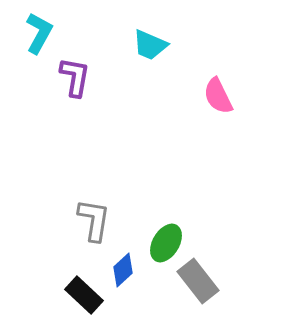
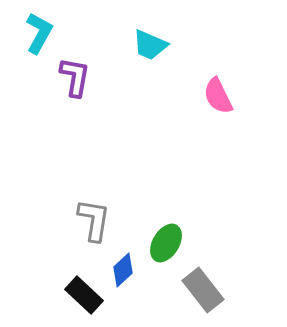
gray rectangle: moved 5 px right, 9 px down
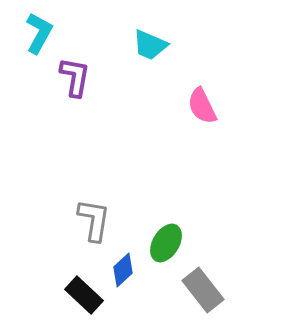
pink semicircle: moved 16 px left, 10 px down
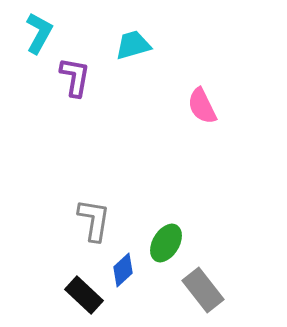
cyan trapezoid: moved 17 px left; rotated 141 degrees clockwise
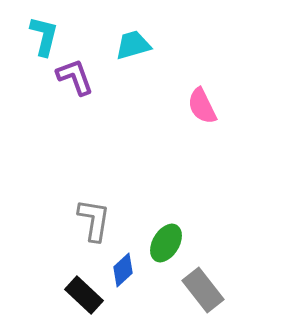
cyan L-shape: moved 5 px right, 3 px down; rotated 15 degrees counterclockwise
purple L-shape: rotated 30 degrees counterclockwise
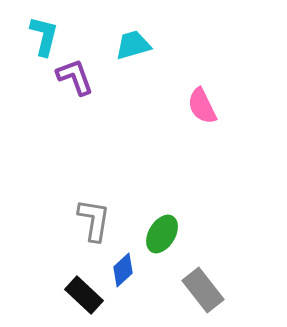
green ellipse: moved 4 px left, 9 px up
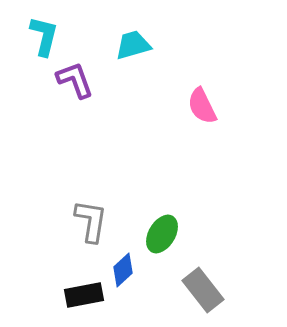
purple L-shape: moved 3 px down
gray L-shape: moved 3 px left, 1 px down
black rectangle: rotated 54 degrees counterclockwise
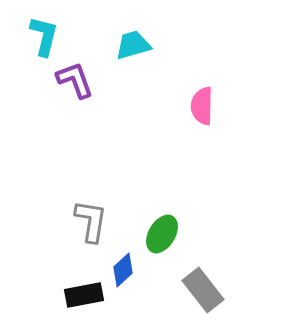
pink semicircle: rotated 27 degrees clockwise
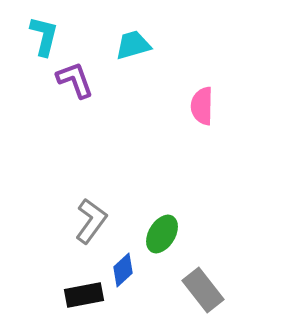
gray L-shape: rotated 27 degrees clockwise
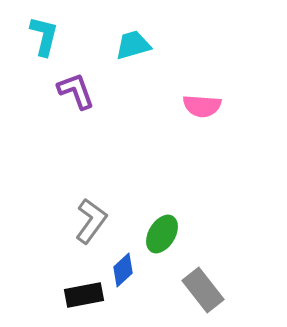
purple L-shape: moved 1 px right, 11 px down
pink semicircle: rotated 87 degrees counterclockwise
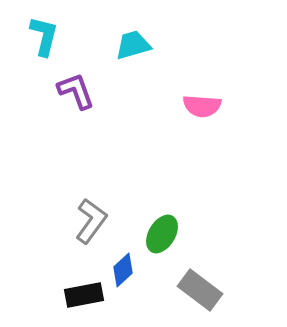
gray rectangle: moved 3 px left; rotated 15 degrees counterclockwise
